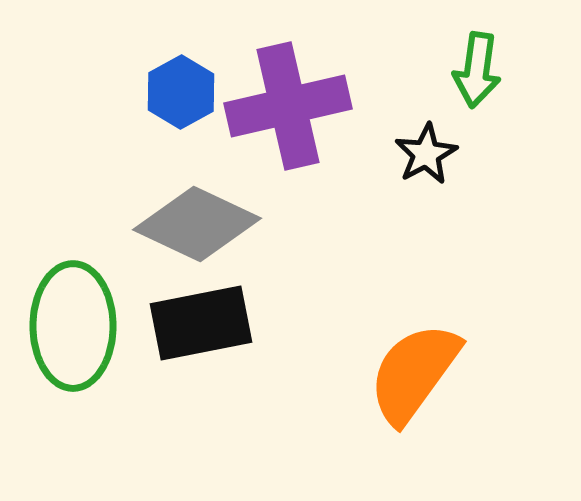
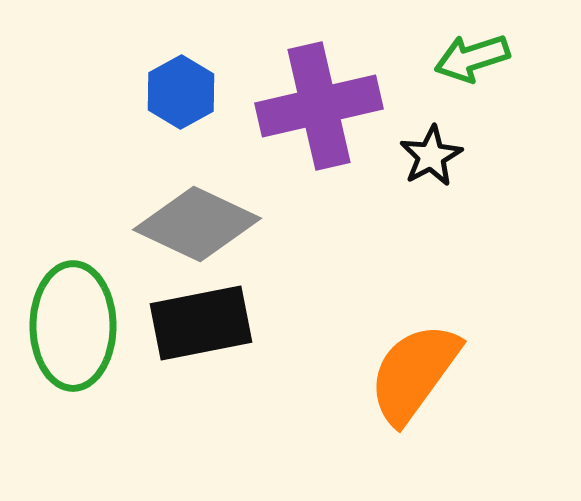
green arrow: moved 5 px left, 12 px up; rotated 64 degrees clockwise
purple cross: moved 31 px right
black star: moved 5 px right, 2 px down
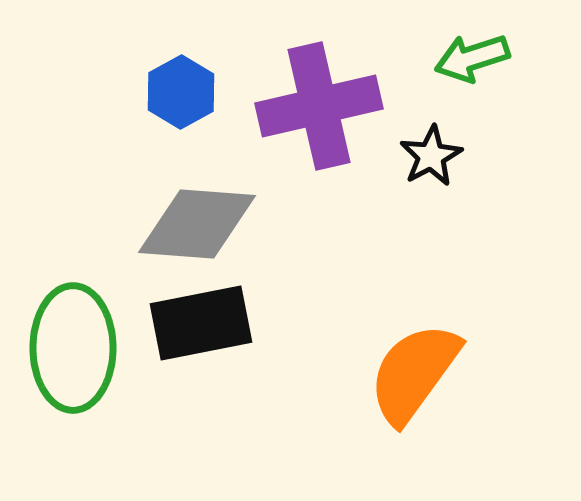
gray diamond: rotated 21 degrees counterclockwise
green ellipse: moved 22 px down
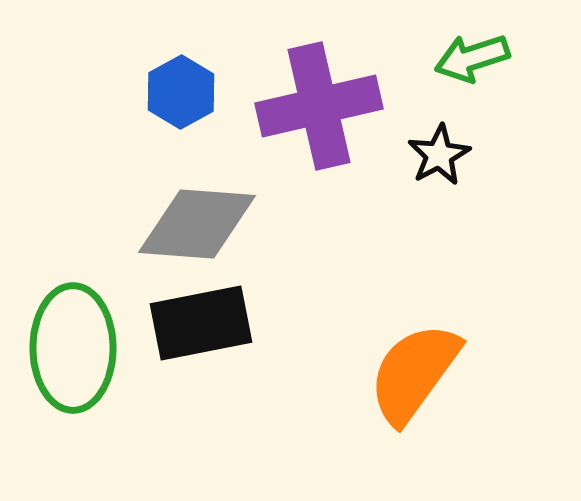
black star: moved 8 px right, 1 px up
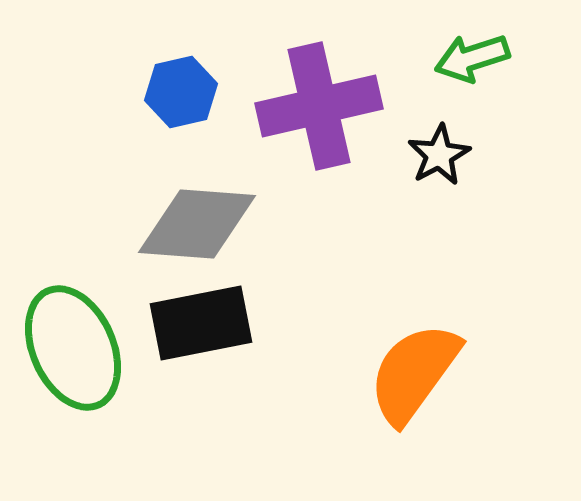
blue hexagon: rotated 16 degrees clockwise
green ellipse: rotated 24 degrees counterclockwise
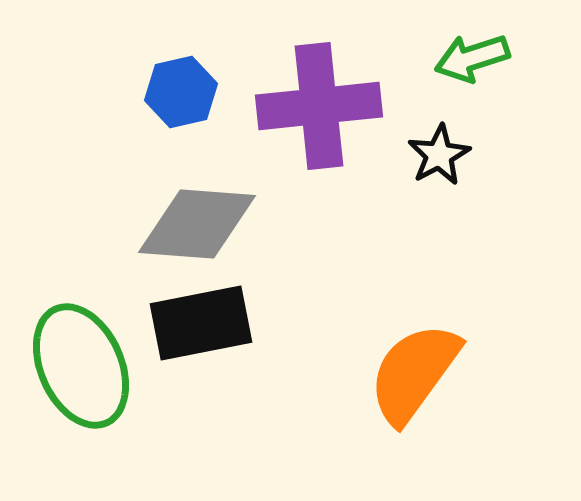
purple cross: rotated 7 degrees clockwise
green ellipse: moved 8 px right, 18 px down
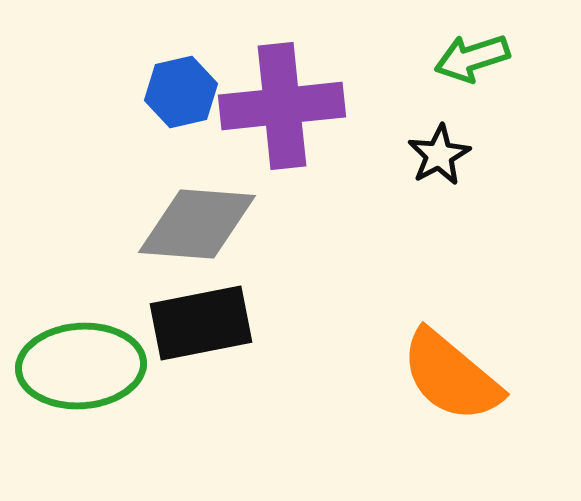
purple cross: moved 37 px left
green ellipse: rotated 70 degrees counterclockwise
orange semicircle: moved 37 px right, 3 px down; rotated 86 degrees counterclockwise
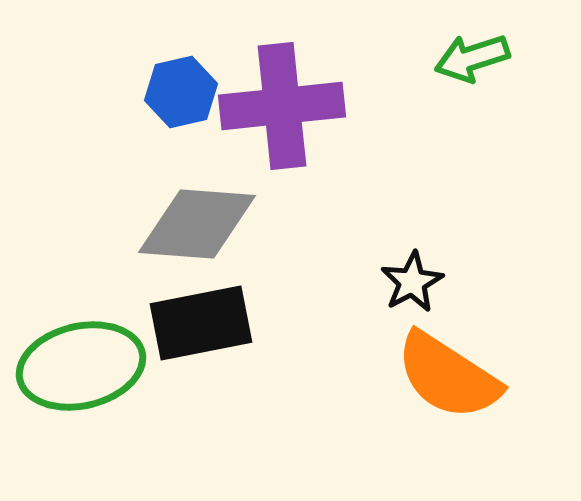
black star: moved 27 px left, 127 px down
green ellipse: rotated 9 degrees counterclockwise
orange semicircle: moved 3 px left; rotated 7 degrees counterclockwise
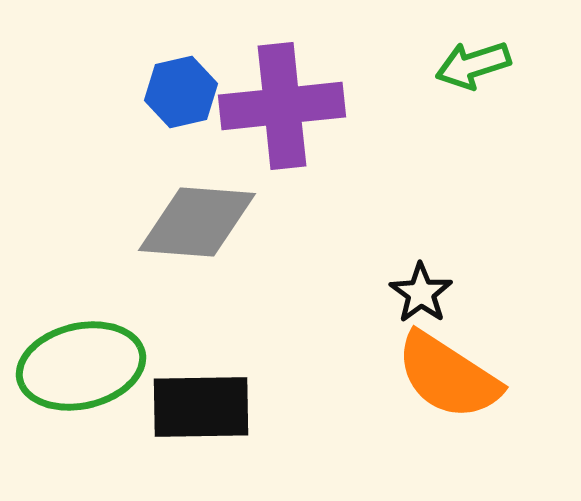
green arrow: moved 1 px right, 7 px down
gray diamond: moved 2 px up
black star: moved 9 px right, 11 px down; rotated 8 degrees counterclockwise
black rectangle: moved 84 px down; rotated 10 degrees clockwise
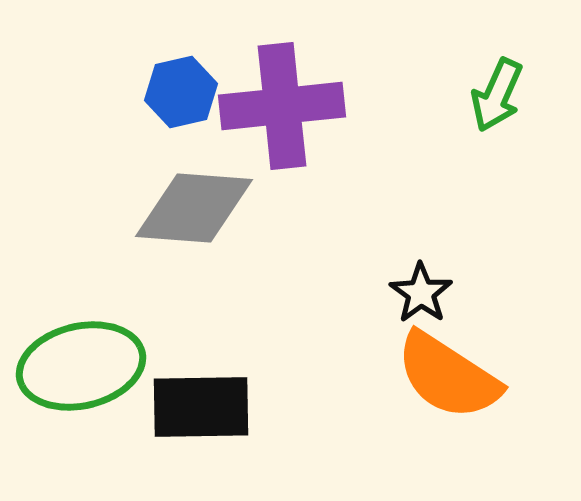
green arrow: moved 24 px right, 30 px down; rotated 48 degrees counterclockwise
gray diamond: moved 3 px left, 14 px up
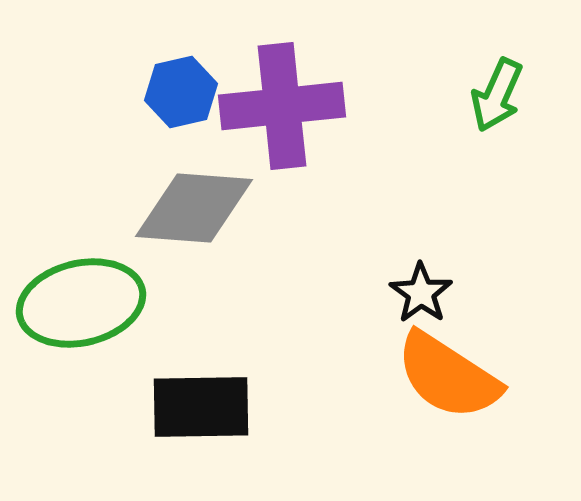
green ellipse: moved 63 px up
